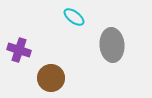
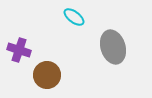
gray ellipse: moved 1 px right, 2 px down; rotated 12 degrees counterclockwise
brown circle: moved 4 px left, 3 px up
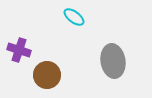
gray ellipse: moved 14 px down; rotated 8 degrees clockwise
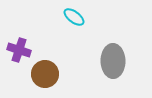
gray ellipse: rotated 8 degrees clockwise
brown circle: moved 2 px left, 1 px up
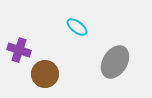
cyan ellipse: moved 3 px right, 10 px down
gray ellipse: moved 2 px right, 1 px down; rotated 32 degrees clockwise
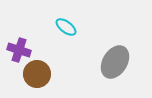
cyan ellipse: moved 11 px left
brown circle: moved 8 px left
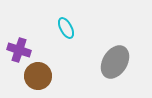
cyan ellipse: moved 1 px down; rotated 25 degrees clockwise
brown circle: moved 1 px right, 2 px down
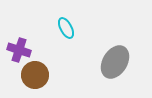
brown circle: moved 3 px left, 1 px up
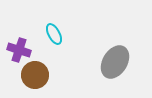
cyan ellipse: moved 12 px left, 6 px down
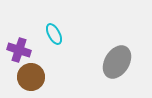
gray ellipse: moved 2 px right
brown circle: moved 4 px left, 2 px down
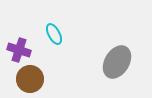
brown circle: moved 1 px left, 2 px down
